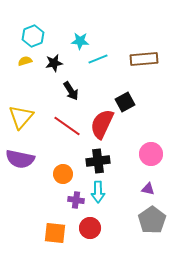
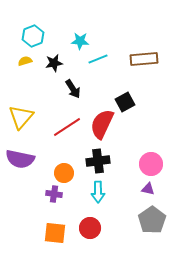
black arrow: moved 2 px right, 2 px up
red line: moved 1 px down; rotated 68 degrees counterclockwise
pink circle: moved 10 px down
orange circle: moved 1 px right, 1 px up
purple cross: moved 22 px left, 6 px up
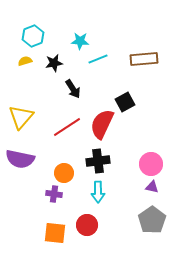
purple triangle: moved 4 px right, 2 px up
red circle: moved 3 px left, 3 px up
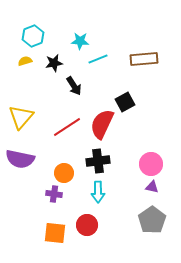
black arrow: moved 1 px right, 3 px up
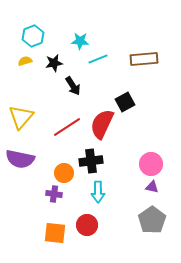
black arrow: moved 1 px left
black cross: moved 7 px left
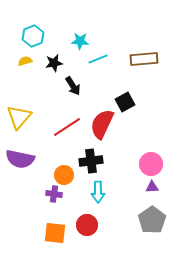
yellow triangle: moved 2 px left
orange circle: moved 2 px down
purple triangle: rotated 16 degrees counterclockwise
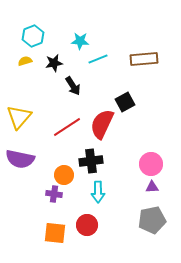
gray pentagon: rotated 24 degrees clockwise
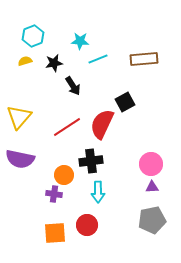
orange square: rotated 10 degrees counterclockwise
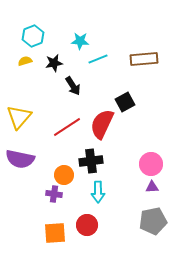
gray pentagon: moved 1 px right, 1 px down
